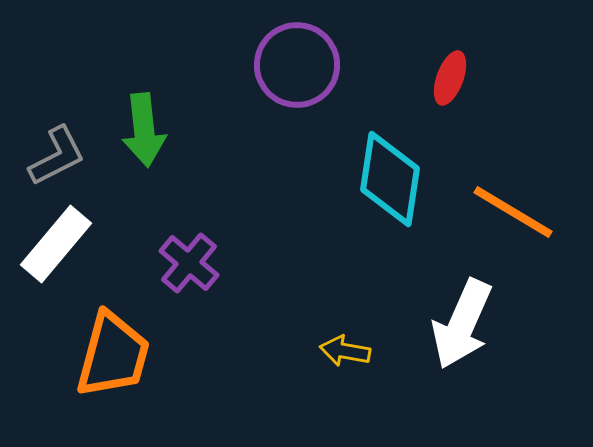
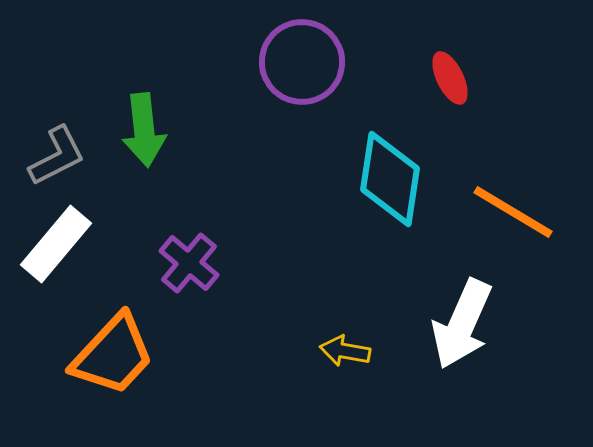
purple circle: moved 5 px right, 3 px up
red ellipse: rotated 46 degrees counterclockwise
orange trapezoid: rotated 28 degrees clockwise
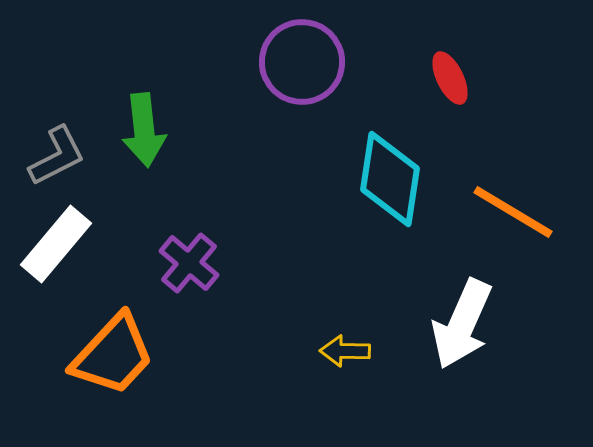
yellow arrow: rotated 9 degrees counterclockwise
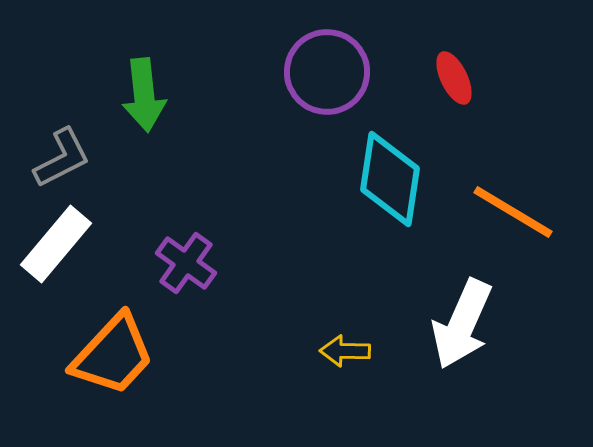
purple circle: moved 25 px right, 10 px down
red ellipse: moved 4 px right
green arrow: moved 35 px up
gray L-shape: moved 5 px right, 2 px down
purple cross: moved 3 px left; rotated 4 degrees counterclockwise
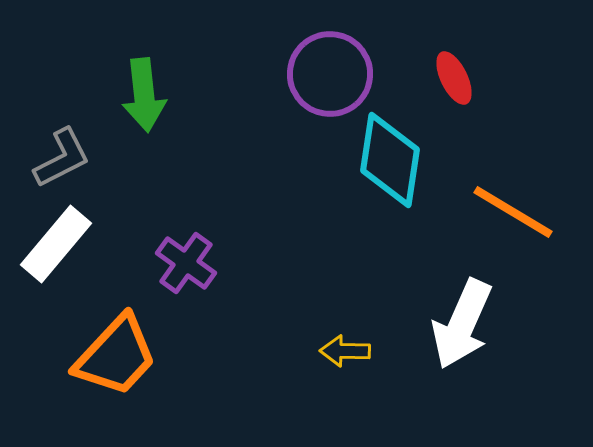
purple circle: moved 3 px right, 2 px down
cyan diamond: moved 19 px up
orange trapezoid: moved 3 px right, 1 px down
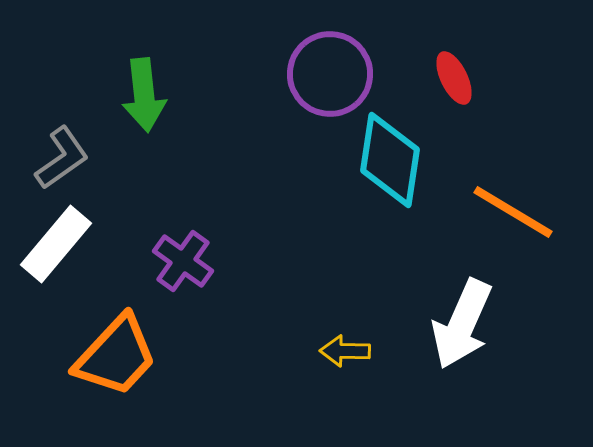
gray L-shape: rotated 8 degrees counterclockwise
purple cross: moved 3 px left, 2 px up
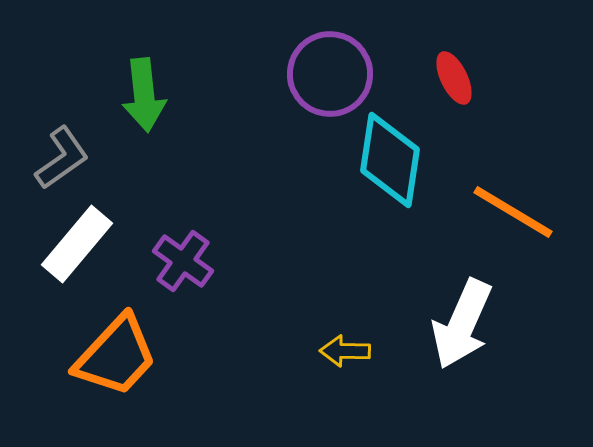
white rectangle: moved 21 px right
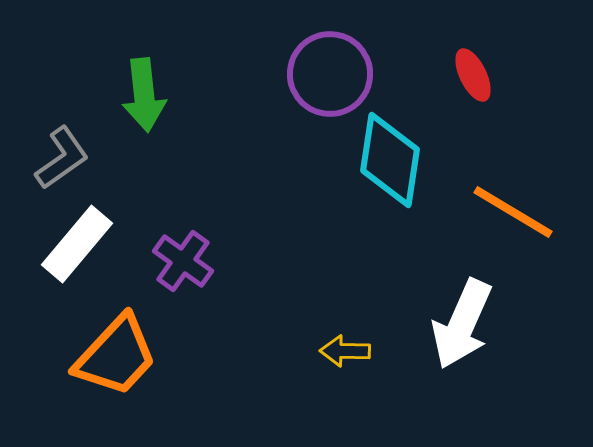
red ellipse: moved 19 px right, 3 px up
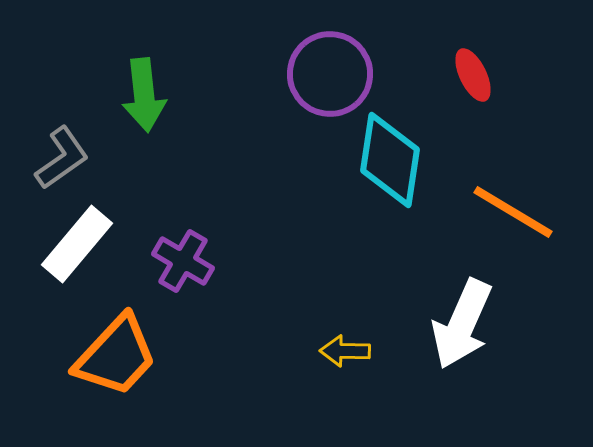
purple cross: rotated 6 degrees counterclockwise
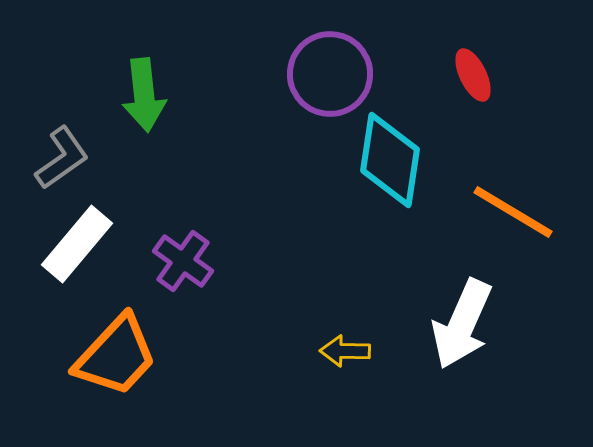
purple cross: rotated 6 degrees clockwise
